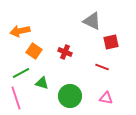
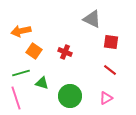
gray triangle: moved 2 px up
orange arrow: moved 1 px right
red square: rotated 21 degrees clockwise
red line: moved 8 px right, 3 px down; rotated 16 degrees clockwise
green line: rotated 12 degrees clockwise
pink triangle: rotated 40 degrees counterclockwise
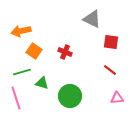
green line: moved 1 px right, 1 px up
pink triangle: moved 11 px right; rotated 24 degrees clockwise
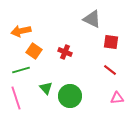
green line: moved 1 px left, 2 px up
green triangle: moved 4 px right, 5 px down; rotated 32 degrees clockwise
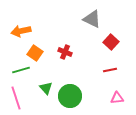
red square: rotated 35 degrees clockwise
orange square: moved 1 px right, 2 px down
red line: rotated 48 degrees counterclockwise
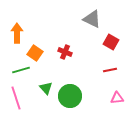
orange arrow: moved 4 px left, 2 px down; rotated 102 degrees clockwise
red square: rotated 14 degrees counterclockwise
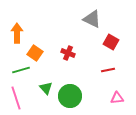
red cross: moved 3 px right, 1 px down
red line: moved 2 px left
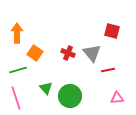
gray triangle: moved 34 px down; rotated 24 degrees clockwise
red square: moved 1 px right, 11 px up; rotated 14 degrees counterclockwise
green line: moved 3 px left
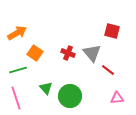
orange arrow: rotated 60 degrees clockwise
red line: rotated 48 degrees clockwise
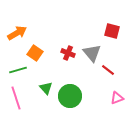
pink triangle: rotated 16 degrees counterclockwise
